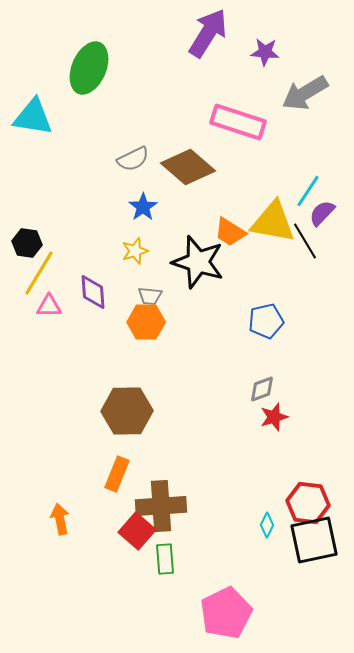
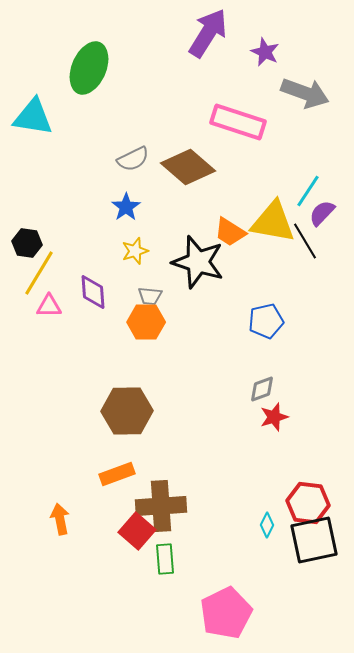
purple star: rotated 20 degrees clockwise
gray arrow: rotated 129 degrees counterclockwise
blue star: moved 17 px left
orange rectangle: rotated 48 degrees clockwise
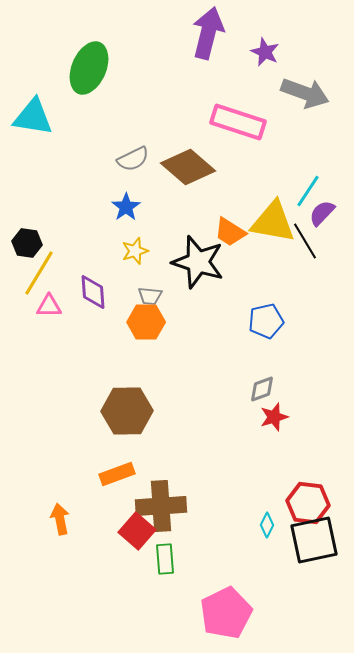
purple arrow: rotated 18 degrees counterclockwise
